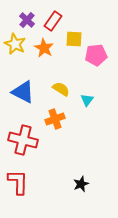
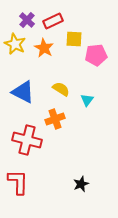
red rectangle: rotated 30 degrees clockwise
red cross: moved 4 px right
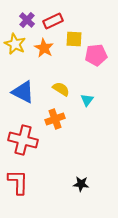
red cross: moved 4 px left
black star: rotated 28 degrees clockwise
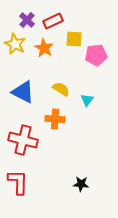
orange cross: rotated 24 degrees clockwise
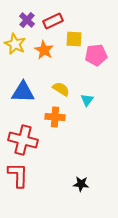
orange star: moved 2 px down
blue triangle: rotated 25 degrees counterclockwise
orange cross: moved 2 px up
red L-shape: moved 7 px up
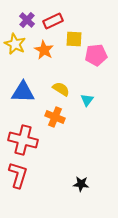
orange cross: rotated 18 degrees clockwise
red L-shape: rotated 16 degrees clockwise
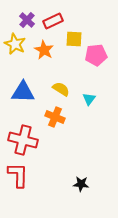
cyan triangle: moved 2 px right, 1 px up
red L-shape: rotated 16 degrees counterclockwise
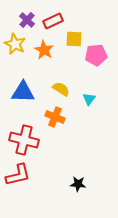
red cross: moved 1 px right
red L-shape: rotated 76 degrees clockwise
black star: moved 3 px left
